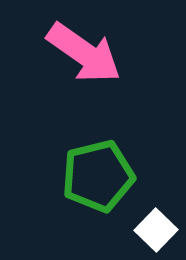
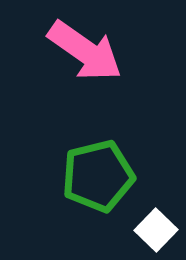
pink arrow: moved 1 px right, 2 px up
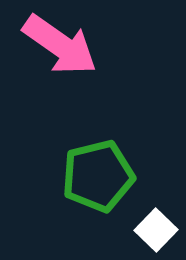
pink arrow: moved 25 px left, 6 px up
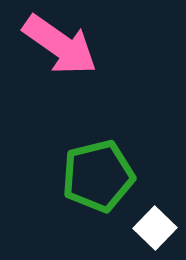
white square: moved 1 px left, 2 px up
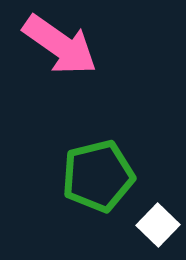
white square: moved 3 px right, 3 px up
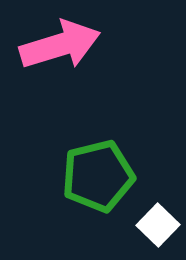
pink arrow: rotated 52 degrees counterclockwise
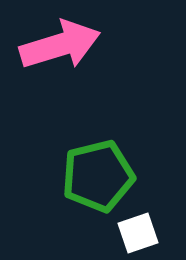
white square: moved 20 px left, 8 px down; rotated 27 degrees clockwise
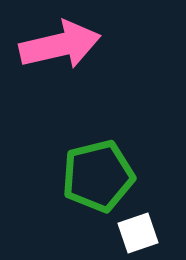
pink arrow: rotated 4 degrees clockwise
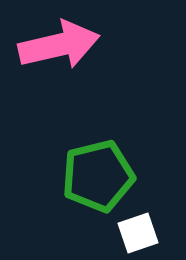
pink arrow: moved 1 px left
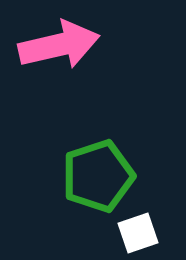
green pentagon: rotated 4 degrees counterclockwise
